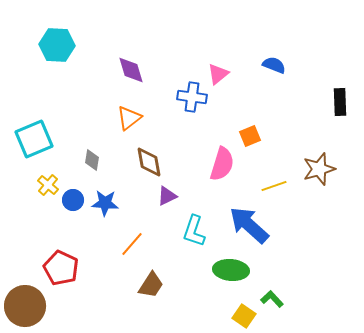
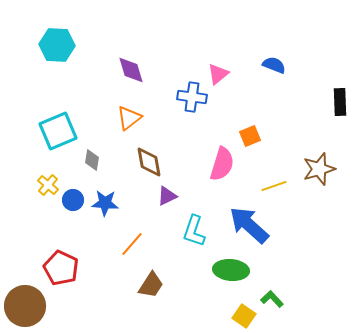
cyan square: moved 24 px right, 8 px up
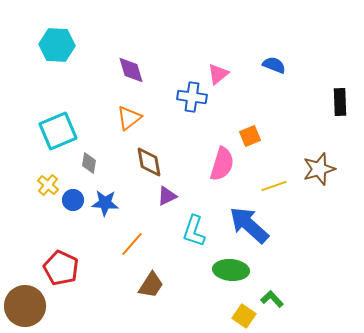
gray diamond: moved 3 px left, 3 px down
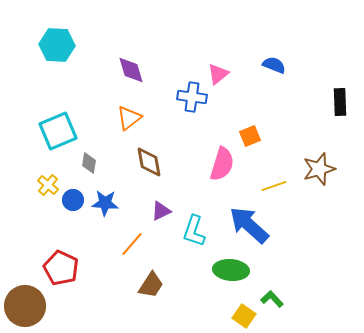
purple triangle: moved 6 px left, 15 px down
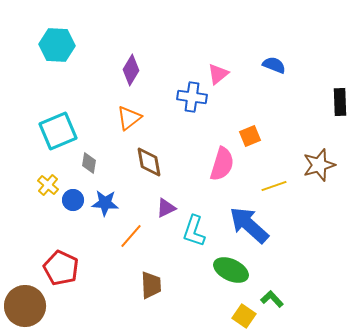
purple diamond: rotated 48 degrees clockwise
brown star: moved 4 px up
purple triangle: moved 5 px right, 3 px up
orange line: moved 1 px left, 8 px up
green ellipse: rotated 20 degrees clockwise
brown trapezoid: rotated 36 degrees counterclockwise
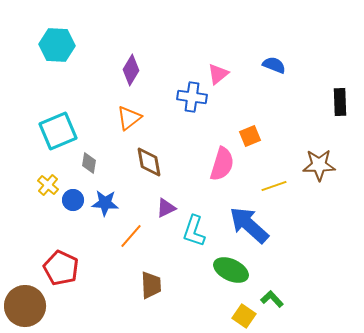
brown star: rotated 16 degrees clockwise
